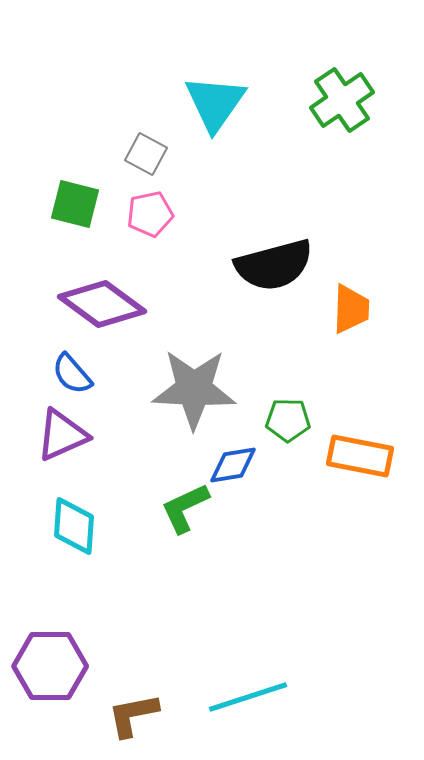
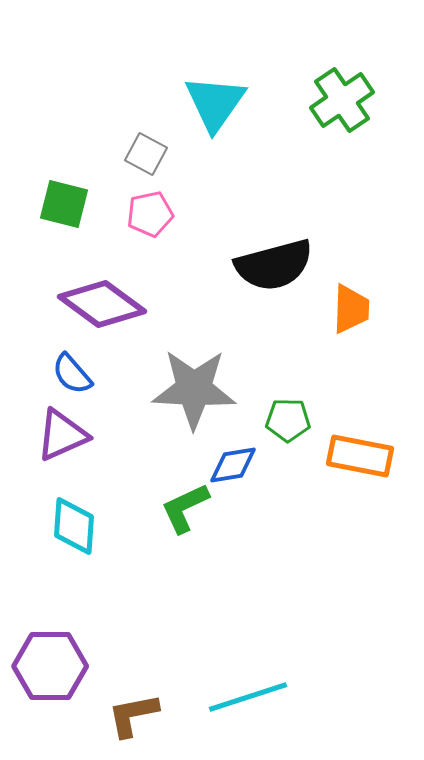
green square: moved 11 px left
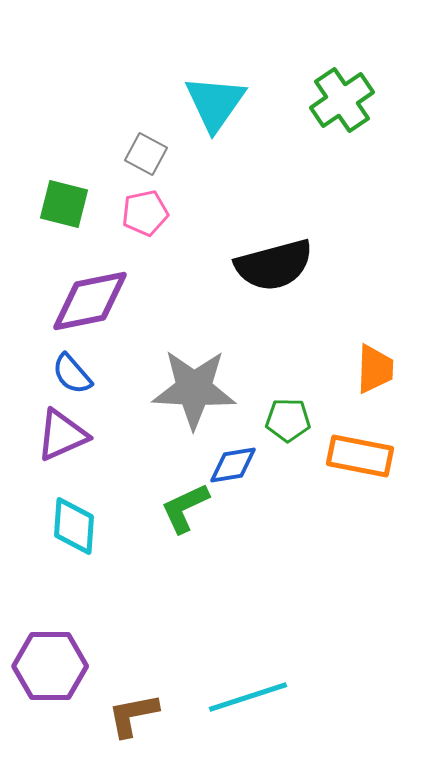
pink pentagon: moved 5 px left, 1 px up
purple diamond: moved 12 px left, 3 px up; rotated 48 degrees counterclockwise
orange trapezoid: moved 24 px right, 60 px down
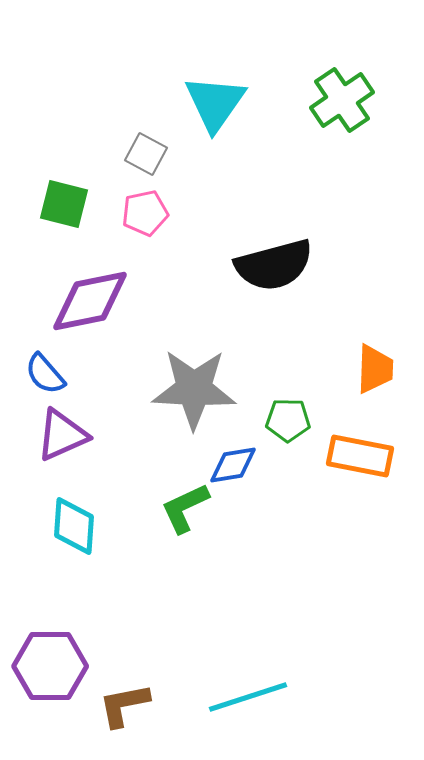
blue semicircle: moved 27 px left
brown L-shape: moved 9 px left, 10 px up
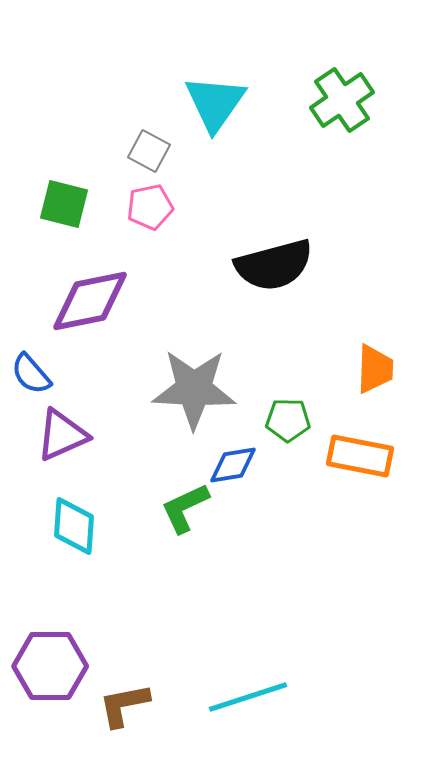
gray square: moved 3 px right, 3 px up
pink pentagon: moved 5 px right, 6 px up
blue semicircle: moved 14 px left
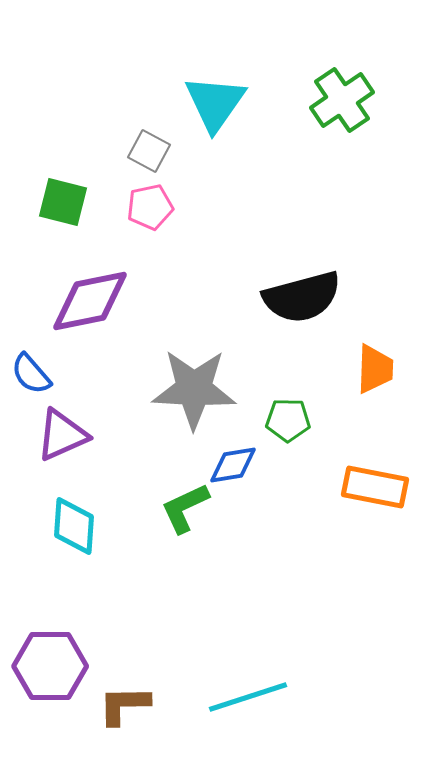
green square: moved 1 px left, 2 px up
black semicircle: moved 28 px right, 32 px down
orange rectangle: moved 15 px right, 31 px down
brown L-shape: rotated 10 degrees clockwise
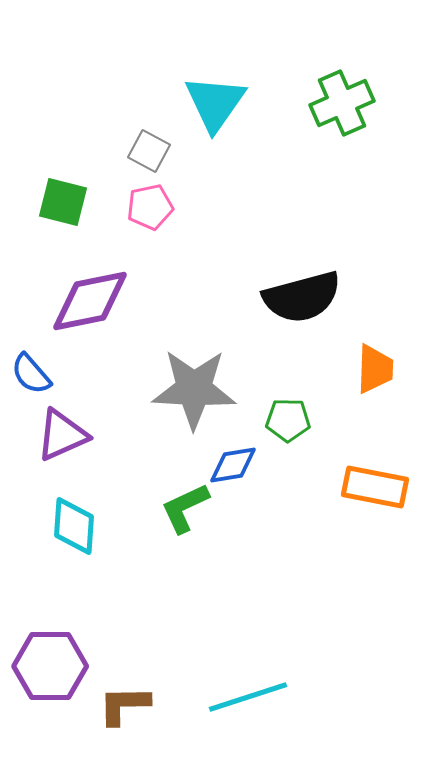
green cross: moved 3 px down; rotated 10 degrees clockwise
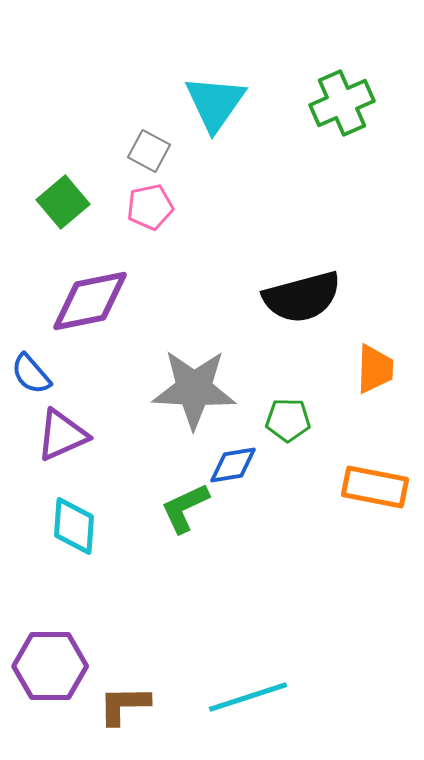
green square: rotated 36 degrees clockwise
